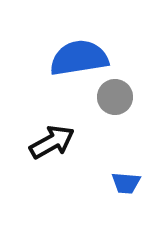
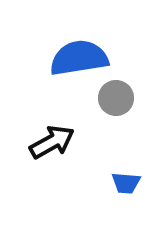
gray circle: moved 1 px right, 1 px down
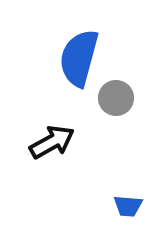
blue semicircle: rotated 66 degrees counterclockwise
blue trapezoid: moved 2 px right, 23 px down
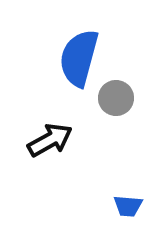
black arrow: moved 2 px left, 2 px up
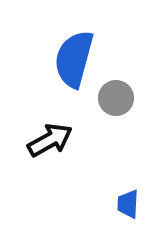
blue semicircle: moved 5 px left, 1 px down
blue trapezoid: moved 2 px up; rotated 88 degrees clockwise
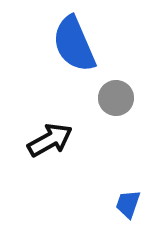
blue semicircle: moved 15 px up; rotated 38 degrees counterclockwise
blue trapezoid: rotated 16 degrees clockwise
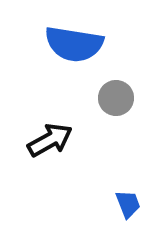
blue semicircle: rotated 58 degrees counterclockwise
blue trapezoid: rotated 140 degrees clockwise
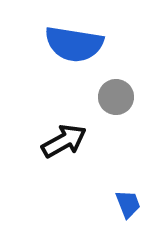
gray circle: moved 1 px up
black arrow: moved 14 px right, 1 px down
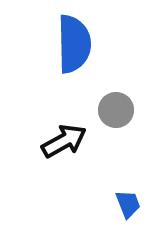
blue semicircle: rotated 100 degrees counterclockwise
gray circle: moved 13 px down
